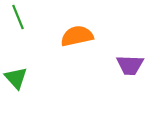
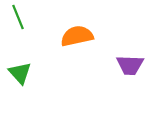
green triangle: moved 4 px right, 5 px up
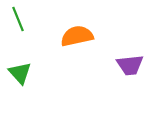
green line: moved 2 px down
purple trapezoid: rotated 8 degrees counterclockwise
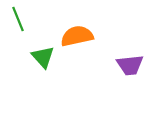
green triangle: moved 23 px right, 16 px up
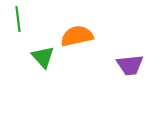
green line: rotated 15 degrees clockwise
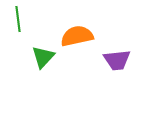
green triangle: rotated 25 degrees clockwise
purple trapezoid: moved 13 px left, 5 px up
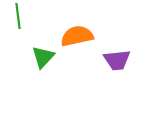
green line: moved 3 px up
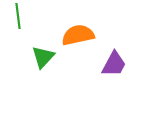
orange semicircle: moved 1 px right, 1 px up
purple trapezoid: moved 3 px left, 4 px down; rotated 56 degrees counterclockwise
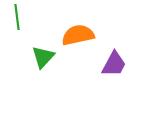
green line: moved 1 px left, 1 px down
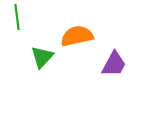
orange semicircle: moved 1 px left, 1 px down
green triangle: moved 1 px left
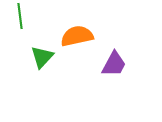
green line: moved 3 px right, 1 px up
